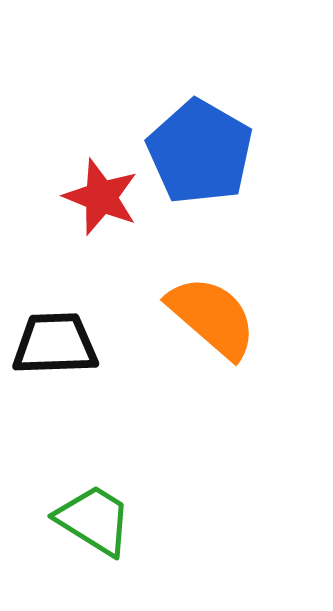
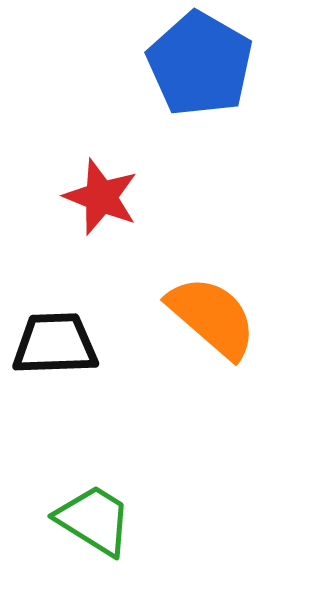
blue pentagon: moved 88 px up
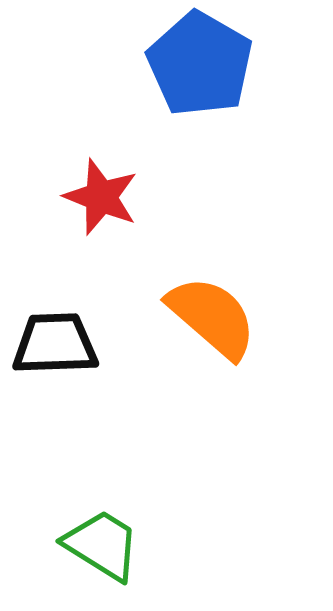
green trapezoid: moved 8 px right, 25 px down
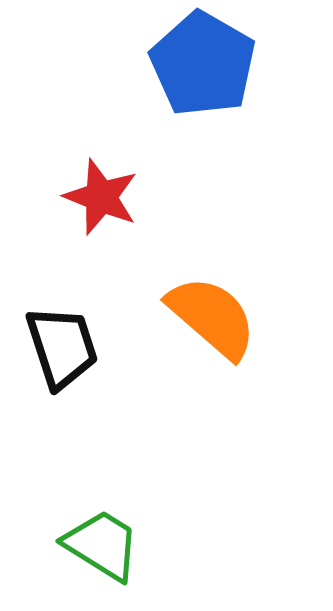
blue pentagon: moved 3 px right
black trapezoid: moved 7 px right, 3 px down; rotated 74 degrees clockwise
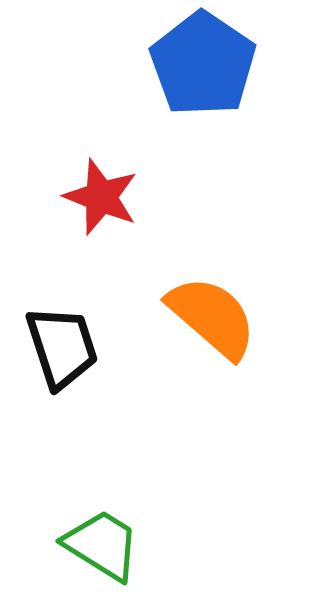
blue pentagon: rotated 4 degrees clockwise
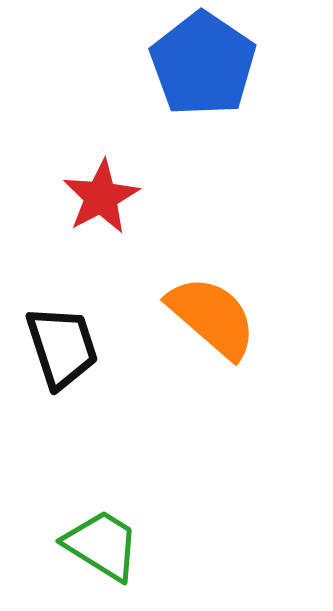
red star: rotated 22 degrees clockwise
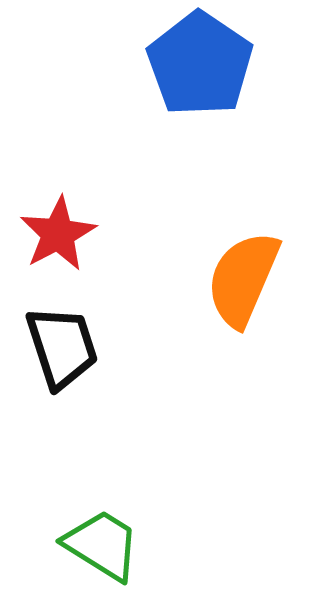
blue pentagon: moved 3 px left
red star: moved 43 px left, 37 px down
orange semicircle: moved 31 px right, 38 px up; rotated 108 degrees counterclockwise
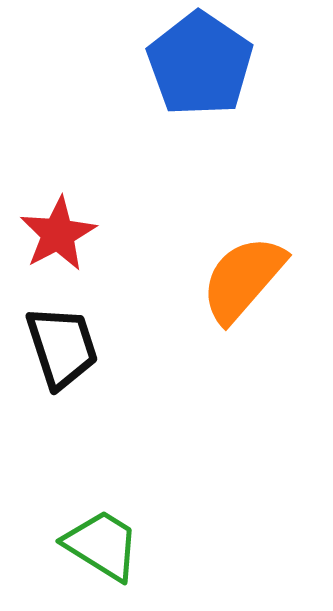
orange semicircle: rotated 18 degrees clockwise
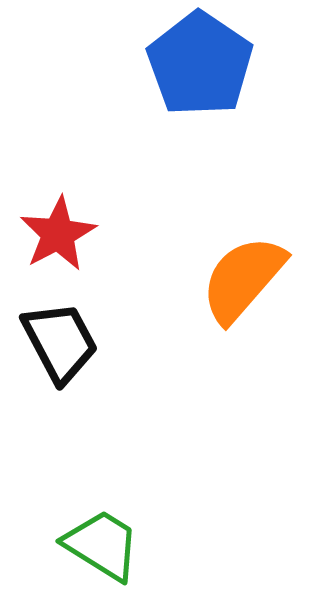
black trapezoid: moved 2 px left, 5 px up; rotated 10 degrees counterclockwise
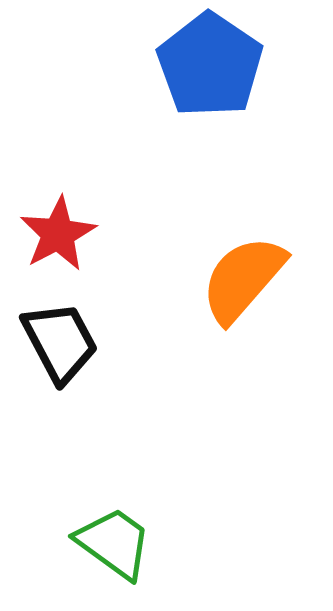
blue pentagon: moved 10 px right, 1 px down
green trapezoid: moved 12 px right, 2 px up; rotated 4 degrees clockwise
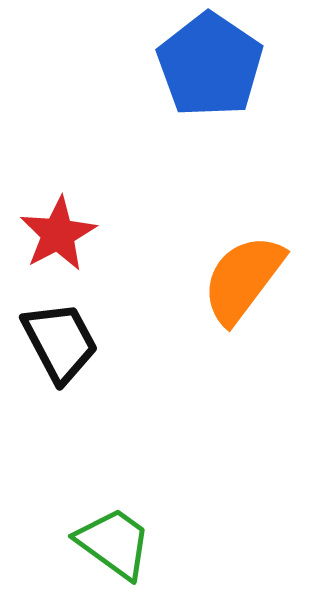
orange semicircle: rotated 4 degrees counterclockwise
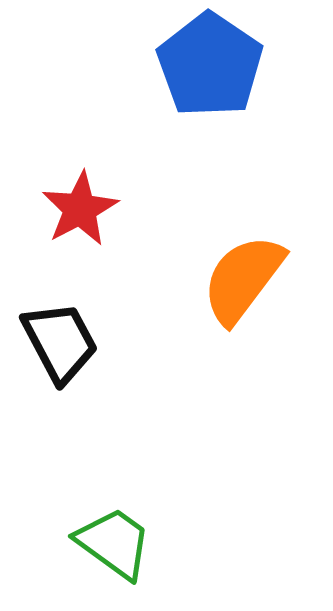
red star: moved 22 px right, 25 px up
